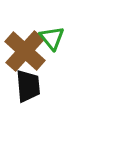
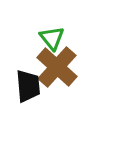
brown cross: moved 32 px right, 16 px down
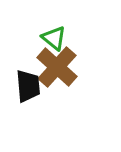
green triangle: moved 2 px right; rotated 12 degrees counterclockwise
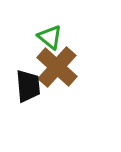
green triangle: moved 4 px left, 1 px up
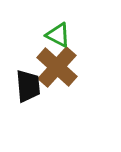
green triangle: moved 8 px right, 2 px up; rotated 12 degrees counterclockwise
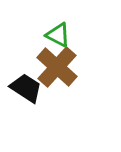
black trapezoid: moved 2 px left, 2 px down; rotated 52 degrees counterclockwise
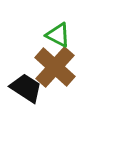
brown cross: moved 2 px left
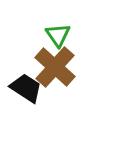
green triangle: rotated 28 degrees clockwise
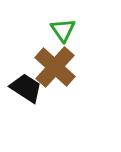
green triangle: moved 5 px right, 5 px up
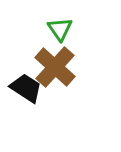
green triangle: moved 3 px left, 1 px up
